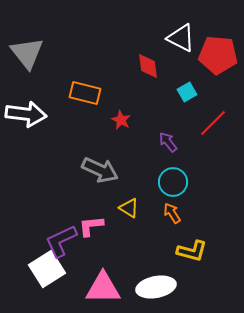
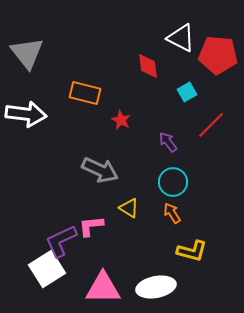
red line: moved 2 px left, 2 px down
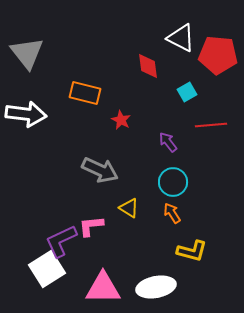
red line: rotated 40 degrees clockwise
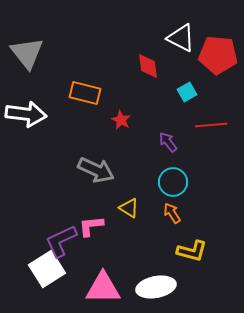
gray arrow: moved 4 px left
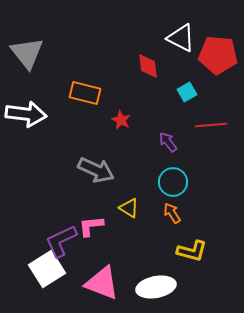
pink triangle: moved 1 px left, 5 px up; rotated 21 degrees clockwise
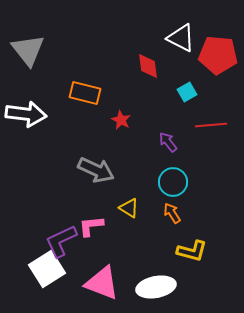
gray triangle: moved 1 px right, 3 px up
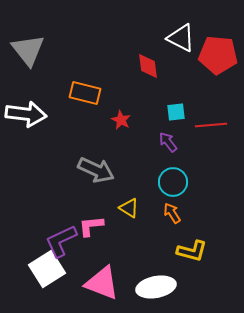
cyan square: moved 11 px left, 20 px down; rotated 24 degrees clockwise
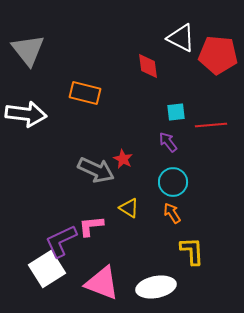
red star: moved 2 px right, 39 px down
yellow L-shape: rotated 108 degrees counterclockwise
